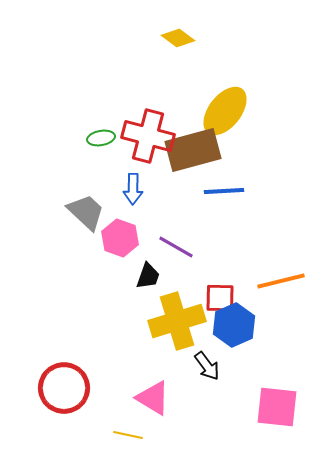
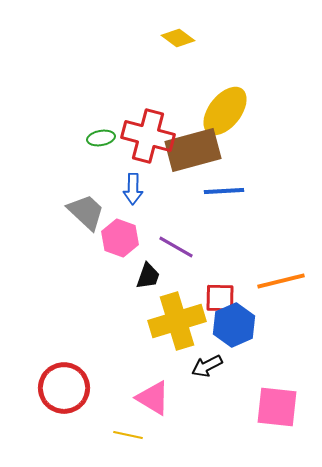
black arrow: rotated 100 degrees clockwise
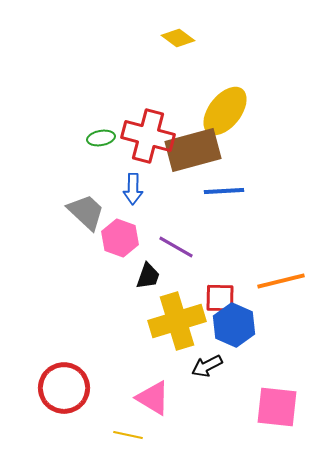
blue hexagon: rotated 12 degrees counterclockwise
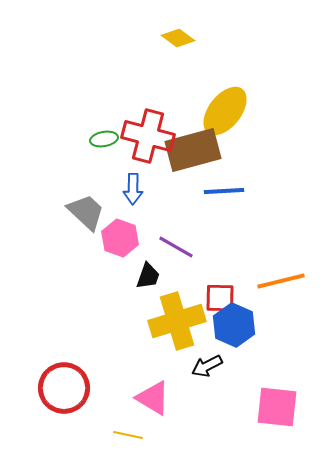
green ellipse: moved 3 px right, 1 px down
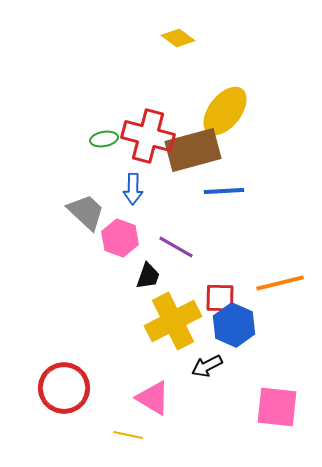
orange line: moved 1 px left, 2 px down
yellow cross: moved 4 px left; rotated 10 degrees counterclockwise
